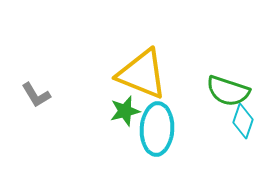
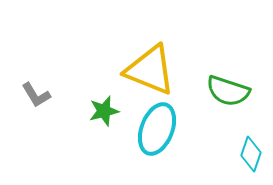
yellow triangle: moved 8 px right, 4 px up
green star: moved 21 px left
cyan diamond: moved 8 px right, 33 px down
cyan ellipse: rotated 18 degrees clockwise
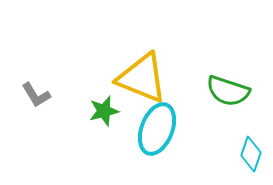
yellow triangle: moved 8 px left, 8 px down
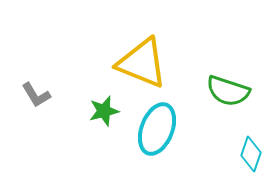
yellow triangle: moved 15 px up
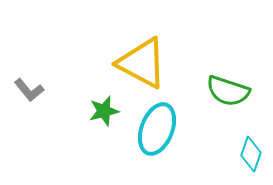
yellow triangle: rotated 6 degrees clockwise
gray L-shape: moved 7 px left, 5 px up; rotated 8 degrees counterclockwise
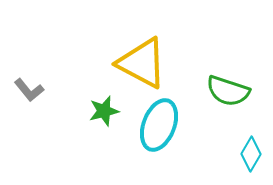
cyan ellipse: moved 2 px right, 4 px up
cyan diamond: rotated 12 degrees clockwise
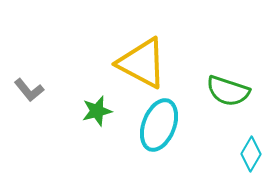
green star: moved 7 px left
